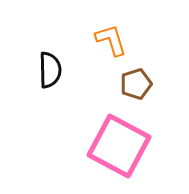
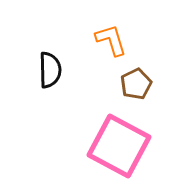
brown pentagon: rotated 8 degrees counterclockwise
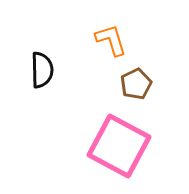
black semicircle: moved 8 px left
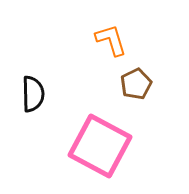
black semicircle: moved 9 px left, 24 px down
pink square: moved 19 px left
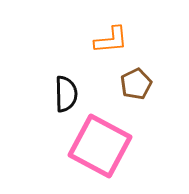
orange L-shape: rotated 102 degrees clockwise
black semicircle: moved 33 px right
